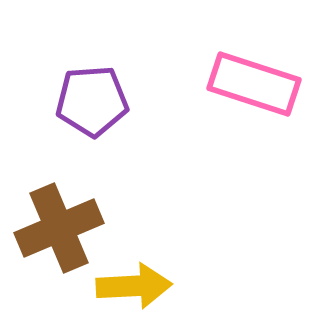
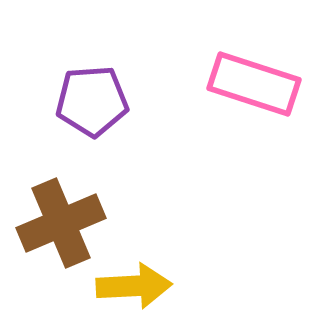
brown cross: moved 2 px right, 5 px up
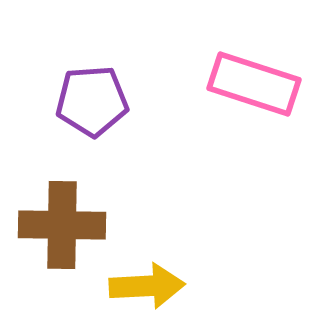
brown cross: moved 1 px right, 2 px down; rotated 24 degrees clockwise
yellow arrow: moved 13 px right
